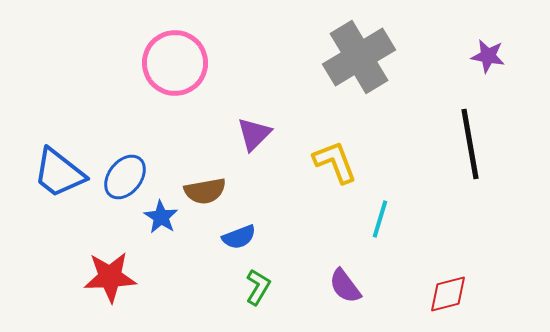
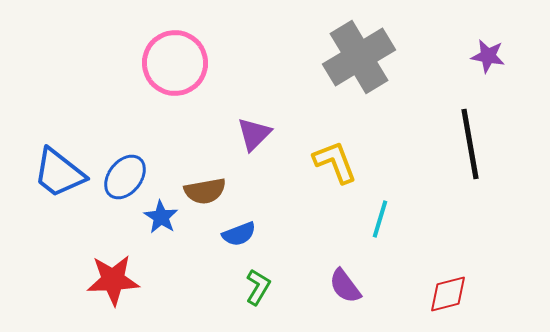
blue semicircle: moved 3 px up
red star: moved 3 px right, 3 px down
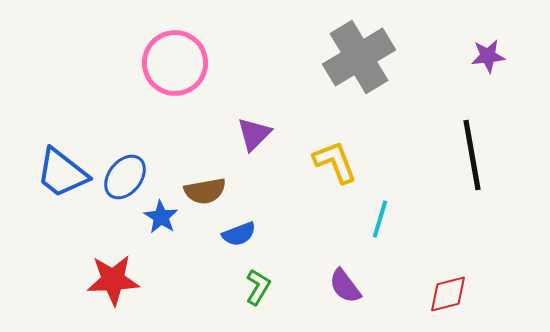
purple star: rotated 16 degrees counterclockwise
black line: moved 2 px right, 11 px down
blue trapezoid: moved 3 px right
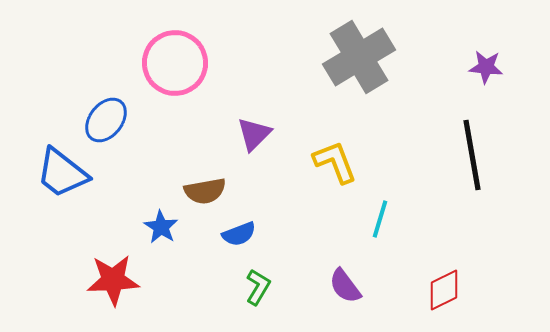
purple star: moved 2 px left, 11 px down; rotated 12 degrees clockwise
blue ellipse: moved 19 px left, 57 px up
blue star: moved 10 px down
red diamond: moved 4 px left, 4 px up; rotated 12 degrees counterclockwise
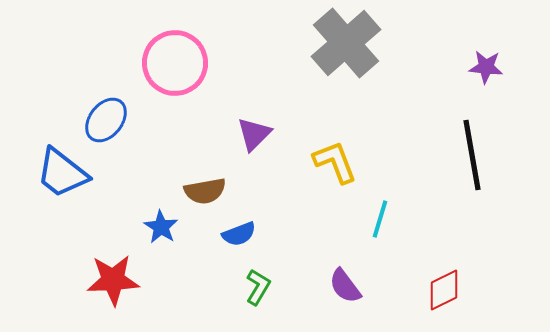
gray cross: moved 13 px left, 14 px up; rotated 10 degrees counterclockwise
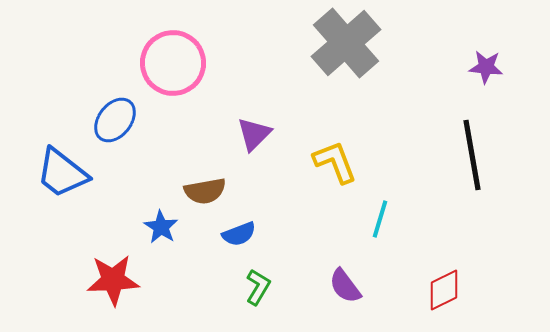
pink circle: moved 2 px left
blue ellipse: moved 9 px right
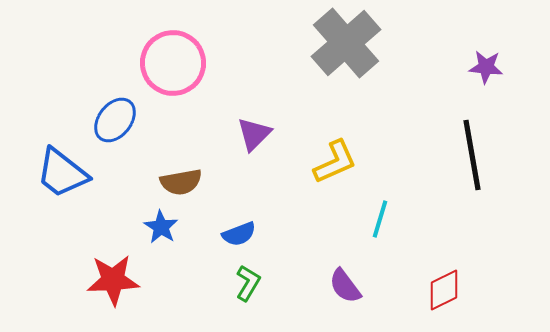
yellow L-shape: rotated 87 degrees clockwise
brown semicircle: moved 24 px left, 9 px up
green L-shape: moved 10 px left, 4 px up
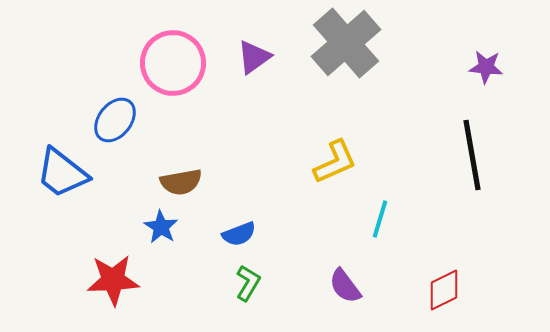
purple triangle: moved 77 px up; rotated 9 degrees clockwise
